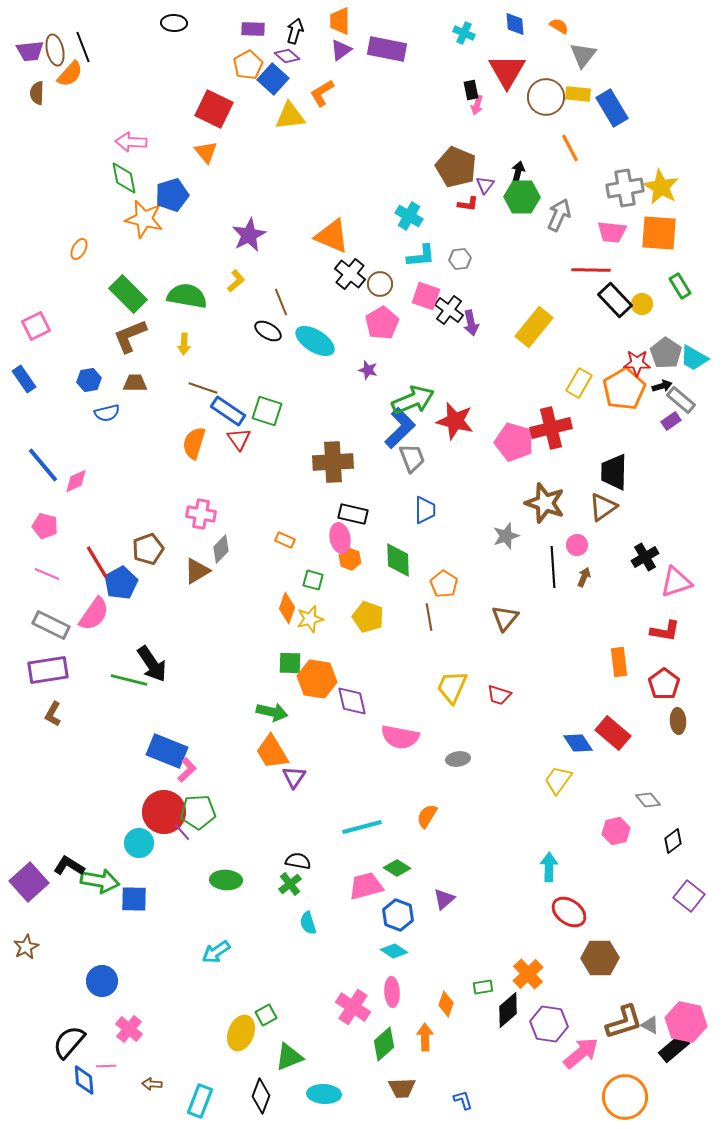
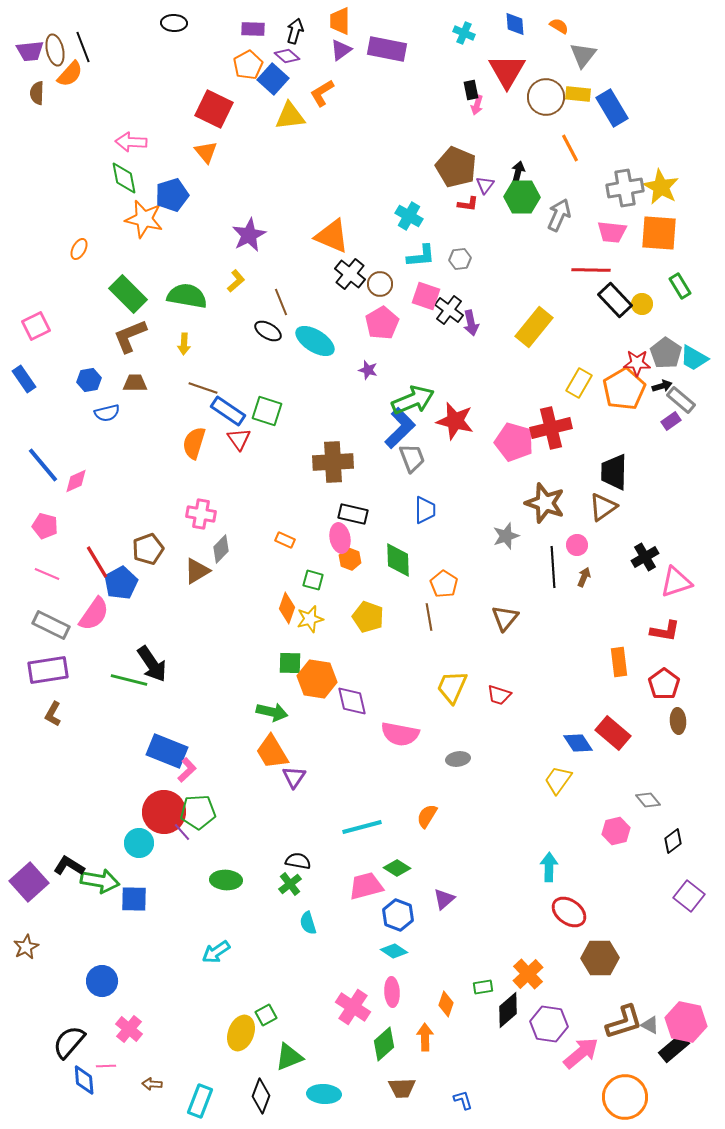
pink semicircle at (400, 737): moved 3 px up
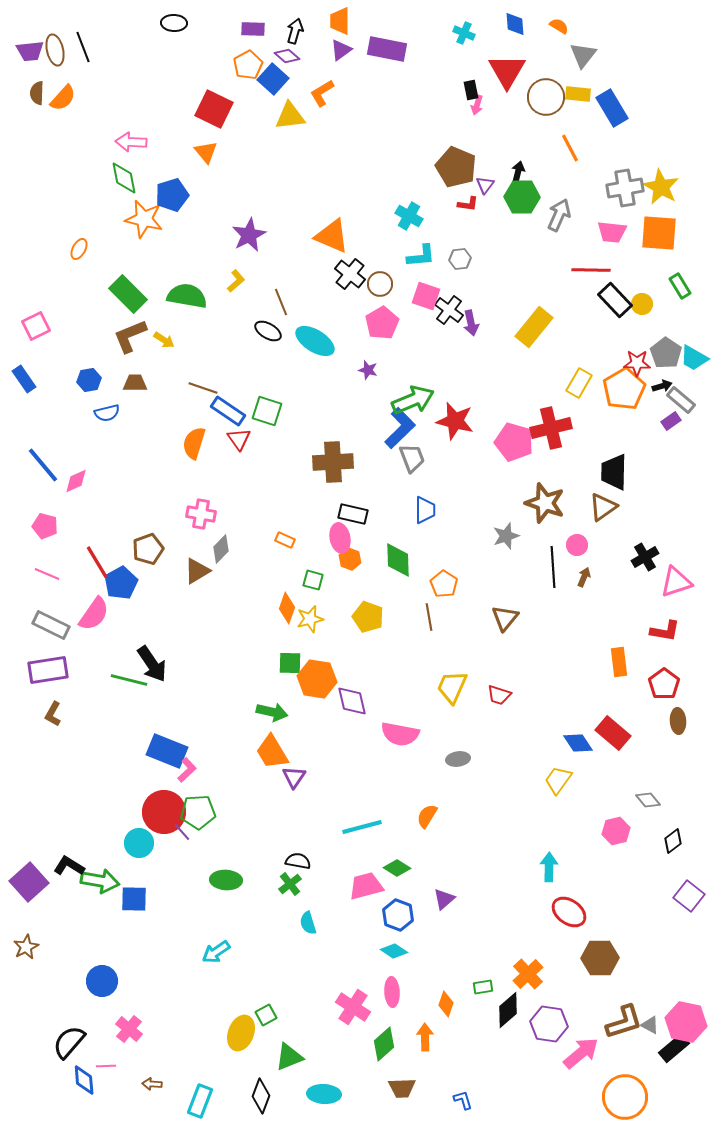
orange semicircle at (70, 74): moved 7 px left, 24 px down
yellow arrow at (184, 344): moved 20 px left, 4 px up; rotated 60 degrees counterclockwise
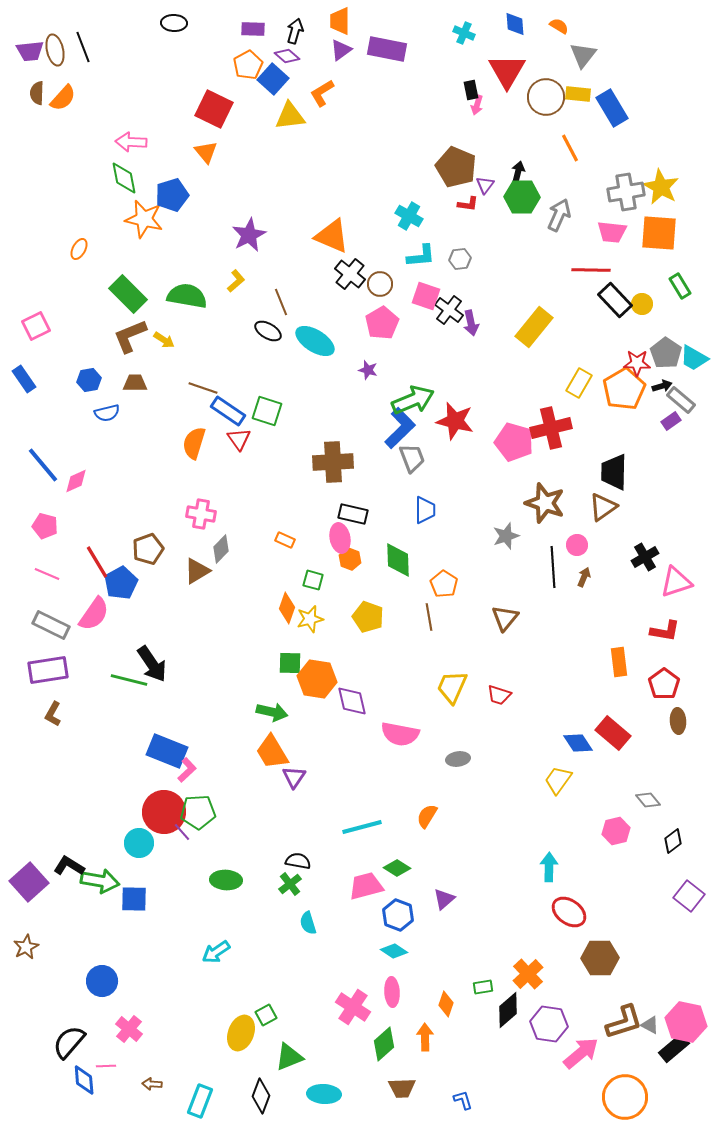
gray cross at (625, 188): moved 1 px right, 4 px down
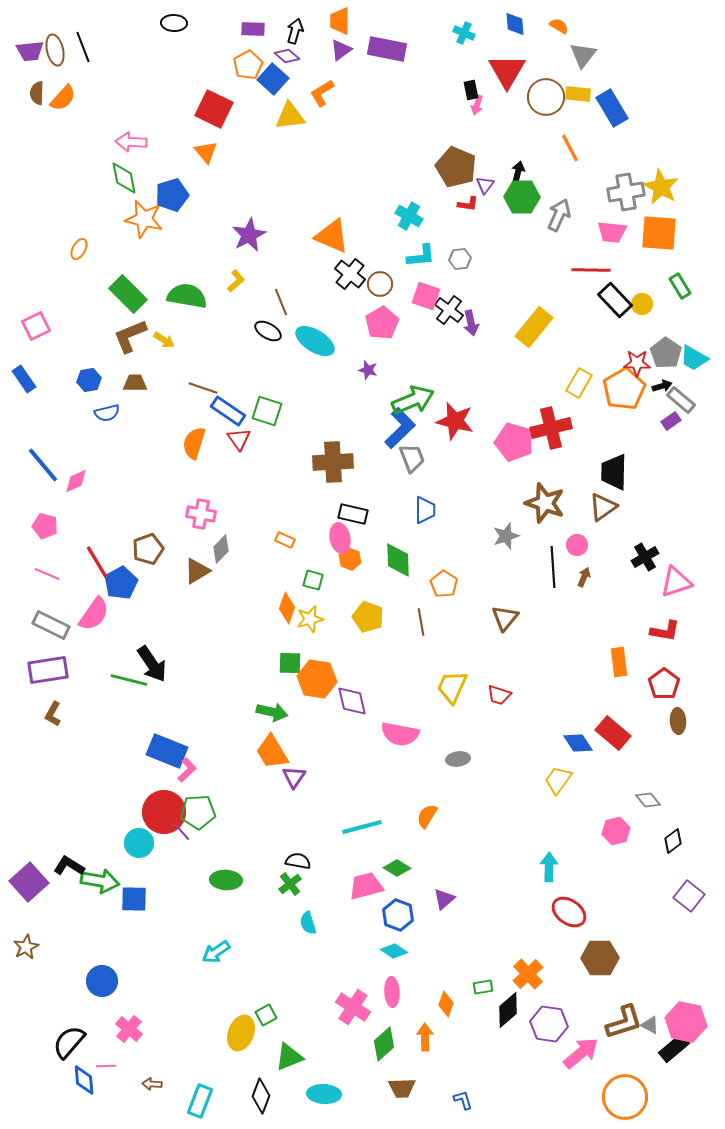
brown line at (429, 617): moved 8 px left, 5 px down
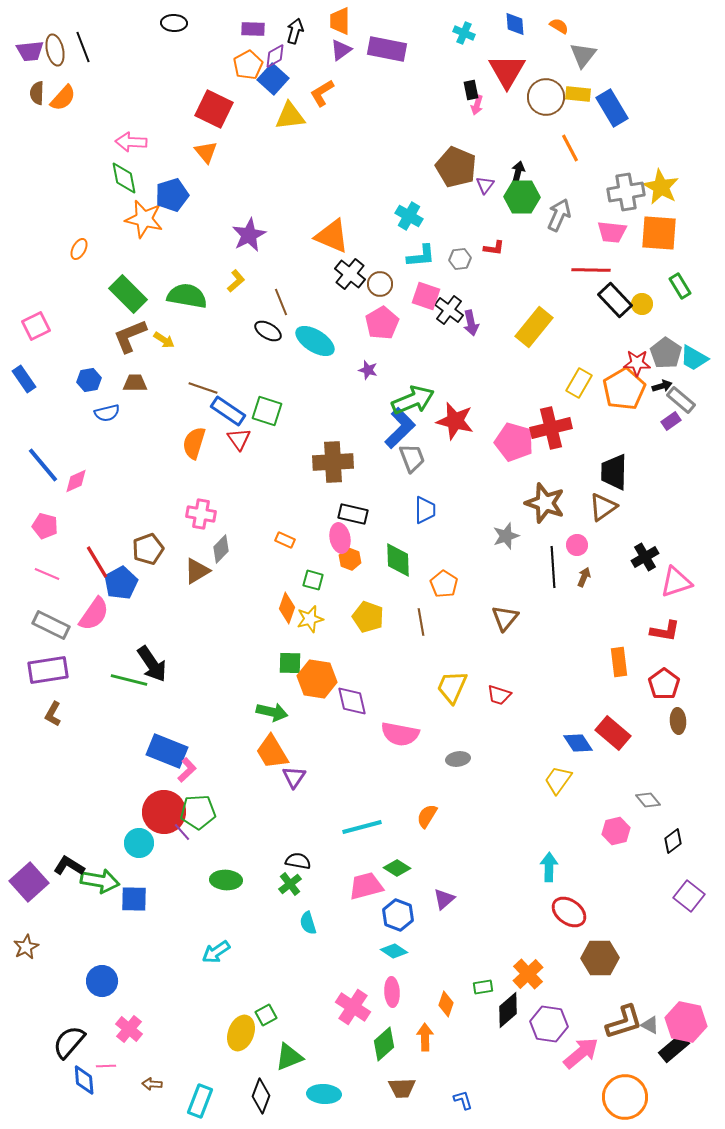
purple diamond at (287, 56): moved 12 px left; rotated 70 degrees counterclockwise
red L-shape at (468, 204): moved 26 px right, 44 px down
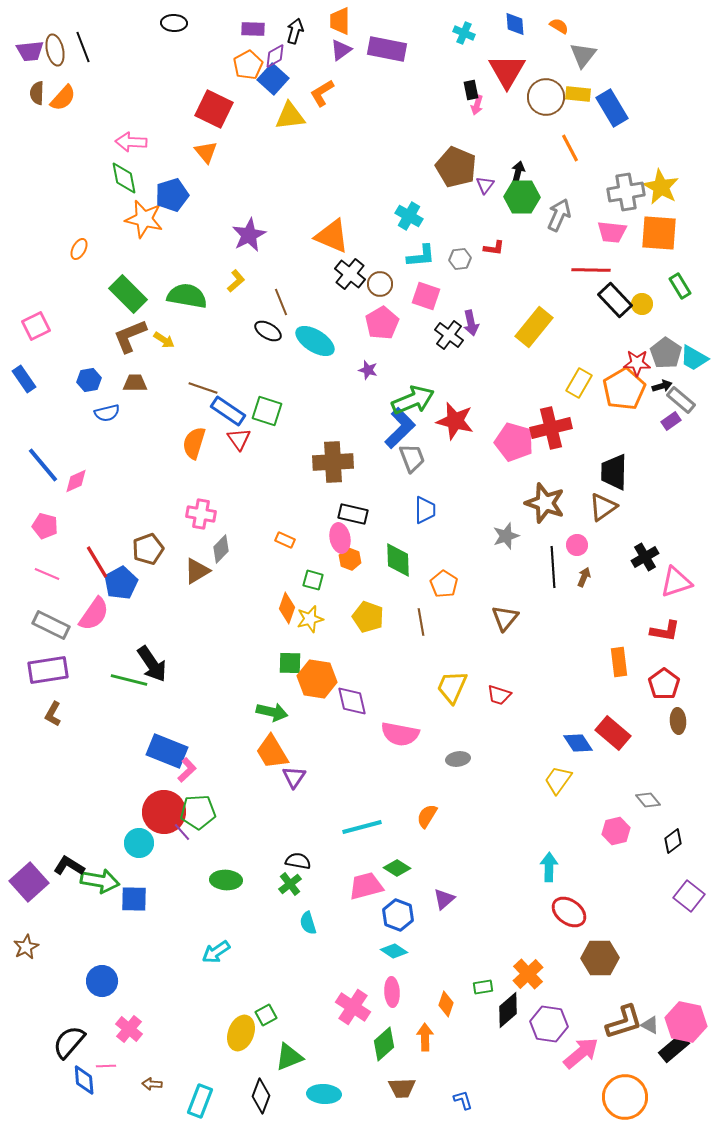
black cross at (449, 310): moved 25 px down
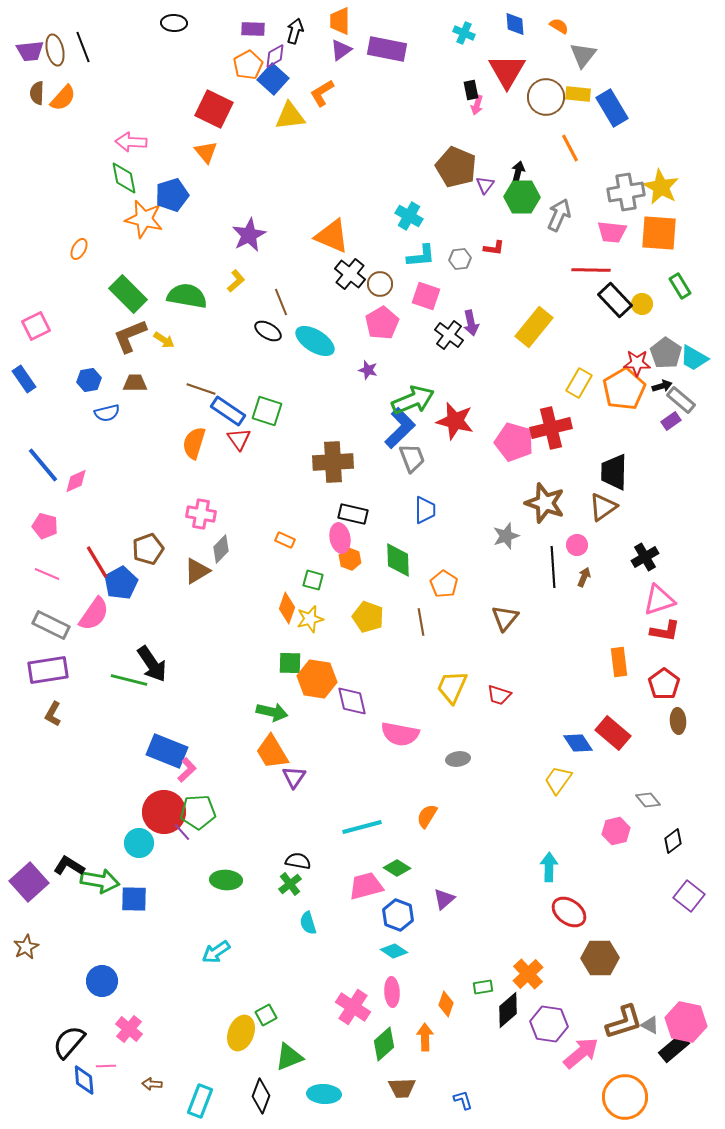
brown line at (203, 388): moved 2 px left, 1 px down
pink triangle at (676, 582): moved 17 px left, 18 px down
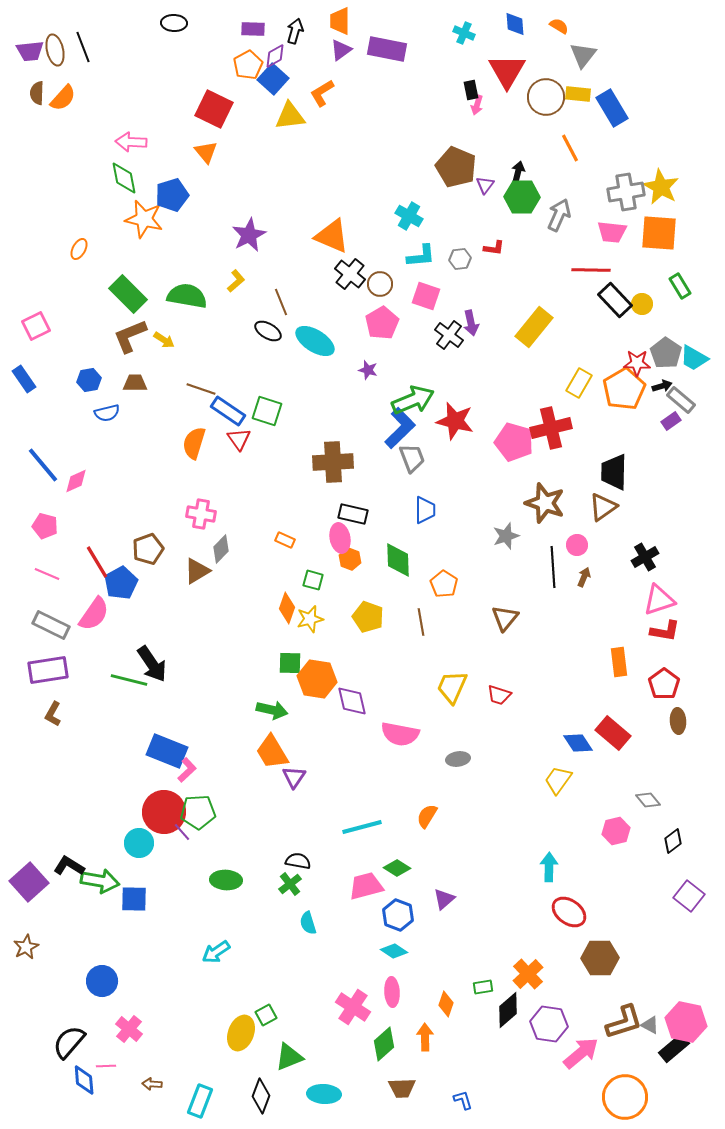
green arrow at (272, 712): moved 2 px up
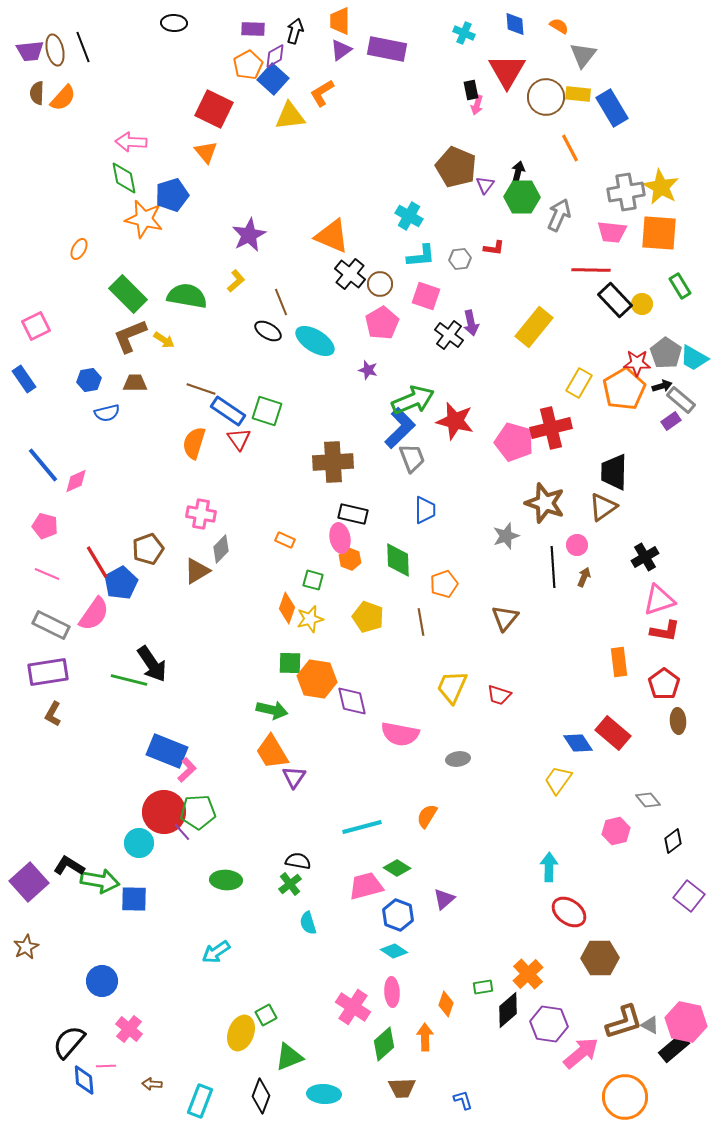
orange pentagon at (444, 584): rotated 20 degrees clockwise
purple rectangle at (48, 670): moved 2 px down
